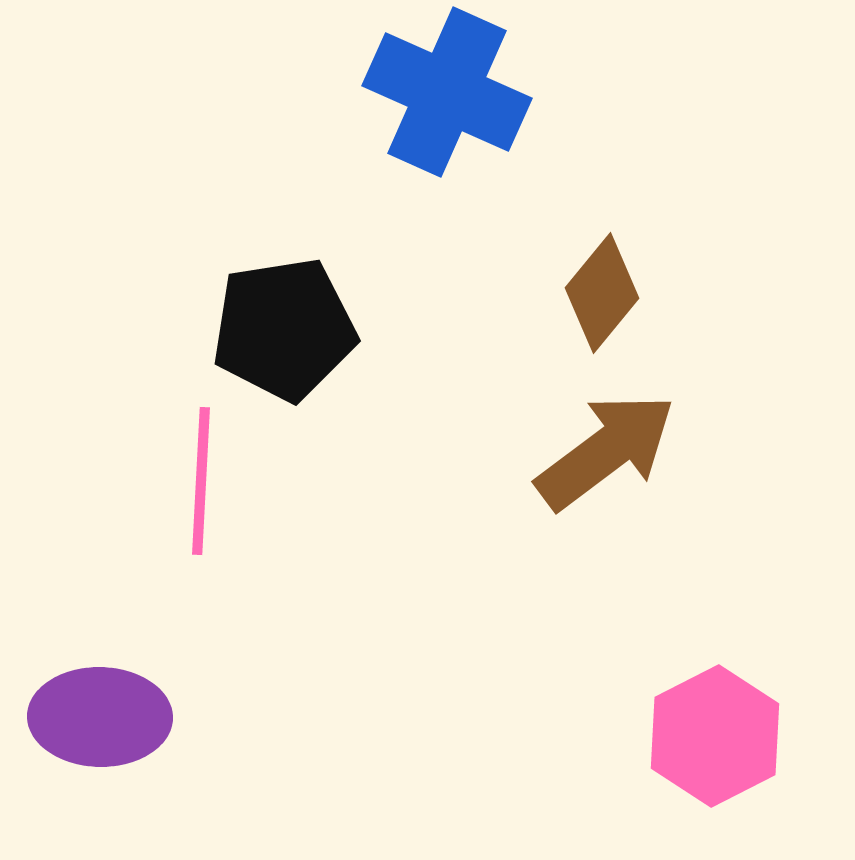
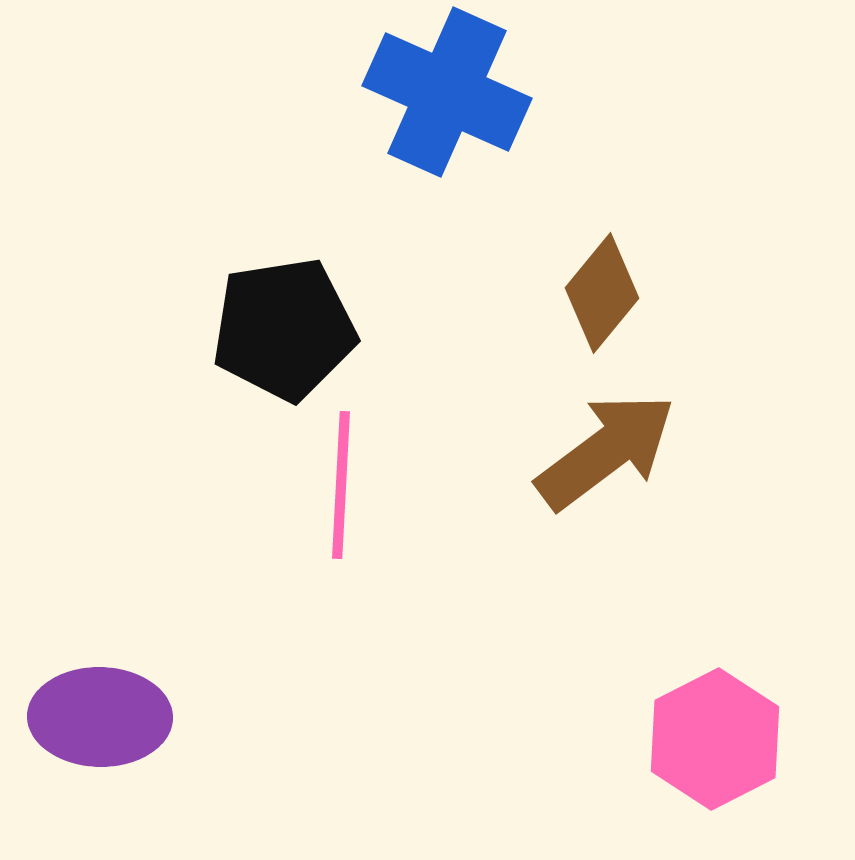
pink line: moved 140 px right, 4 px down
pink hexagon: moved 3 px down
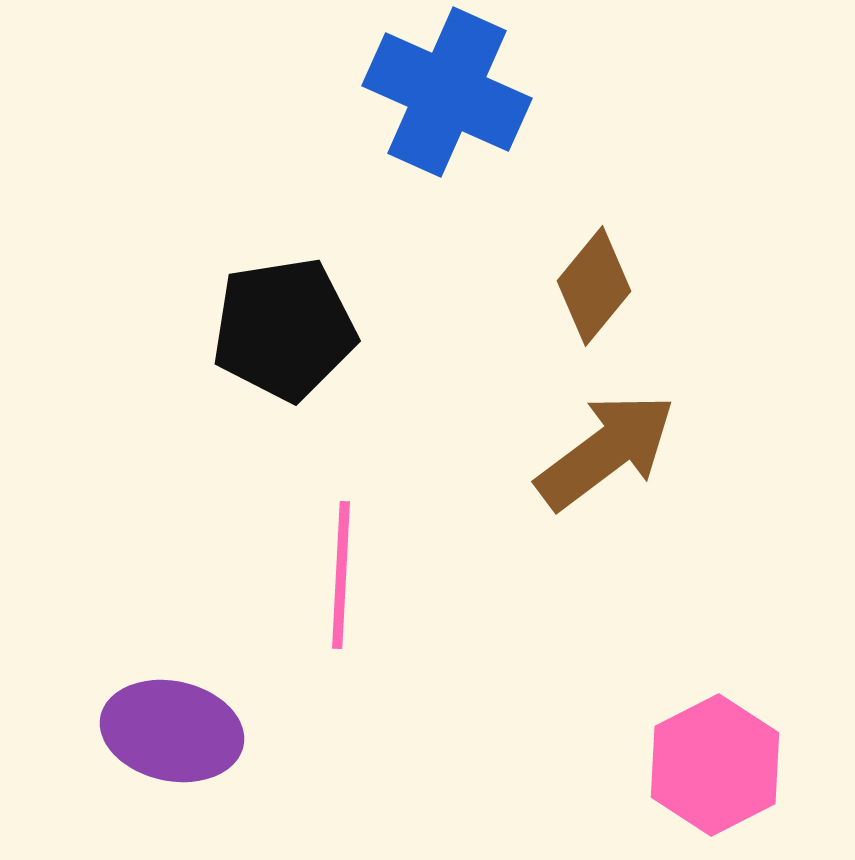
brown diamond: moved 8 px left, 7 px up
pink line: moved 90 px down
purple ellipse: moved 72 px right, 14 px down; rotated 11 degrees clockwise
pink hexagon: moved 26 px down
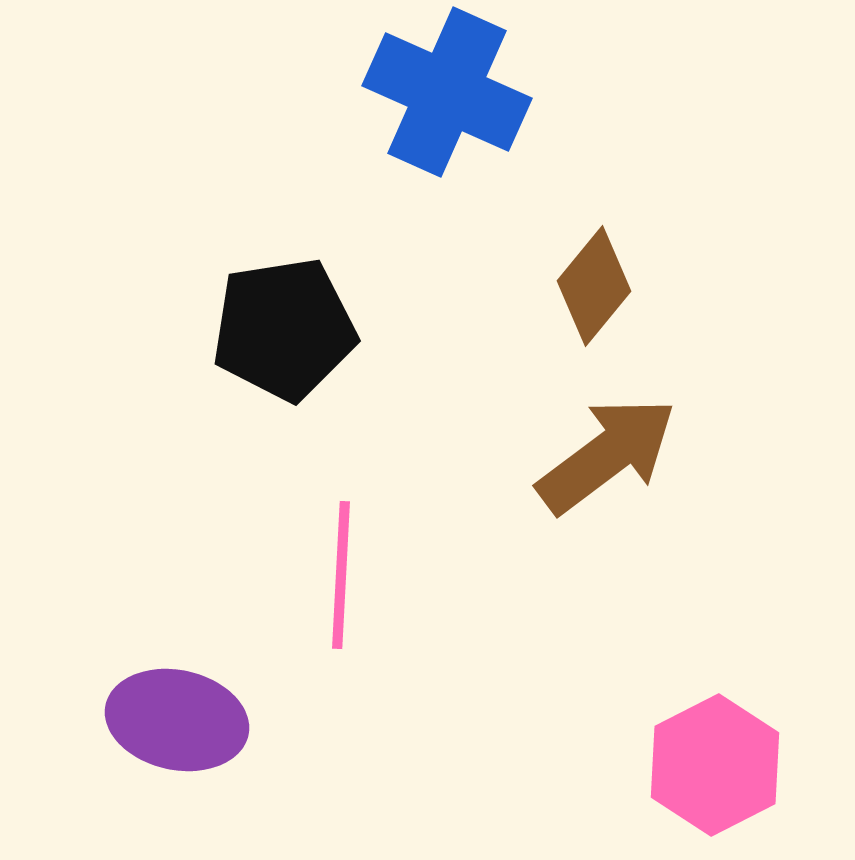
brown arrow: moved 1 px right, 4 px down
purple ellipse: moved 5 px right, 11 px up
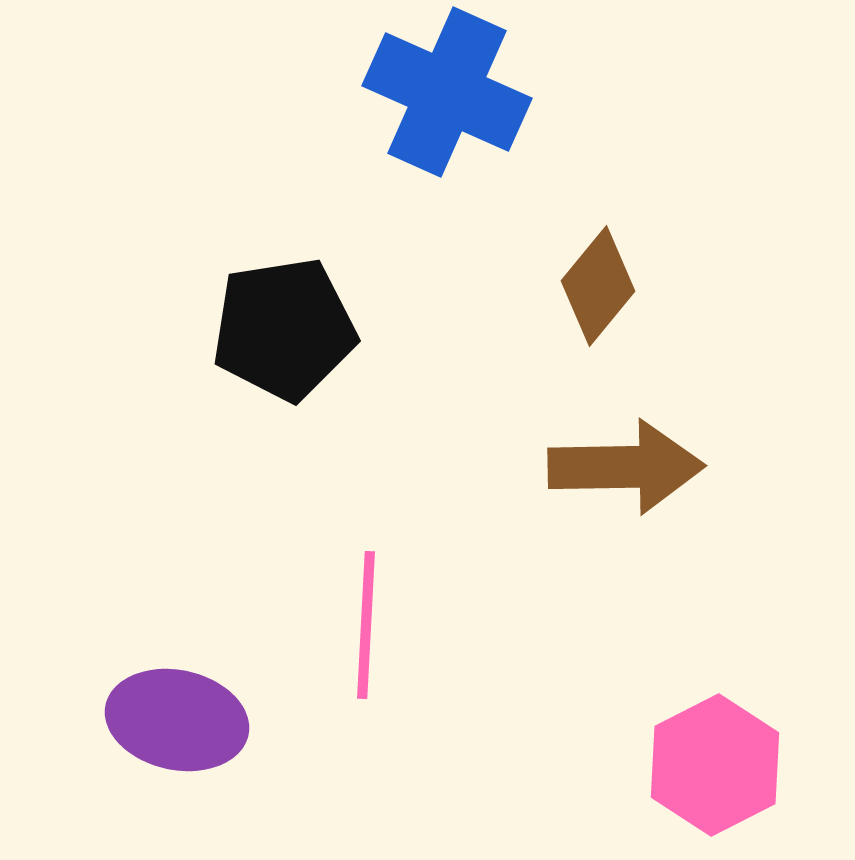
brown diamond: moved 4 px right
brown arrow: moved 19 px right, 12 px down; rotated 36 degrees clockwise
pink line: moved 25 px right, 50 px down
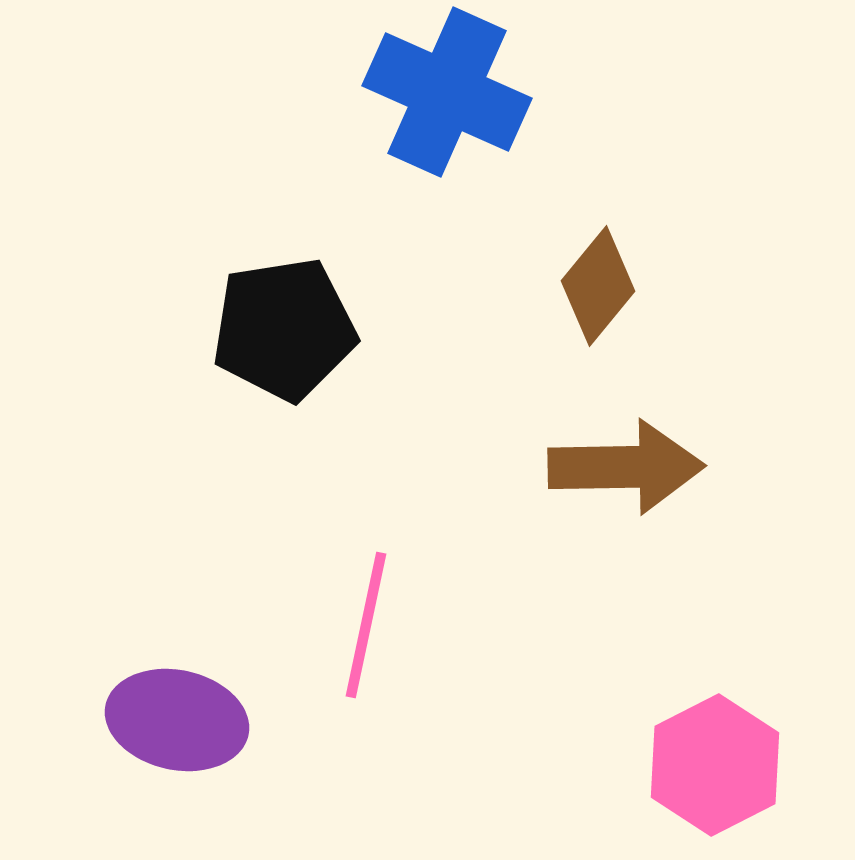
pink line: rotated 9 degrees clockwise
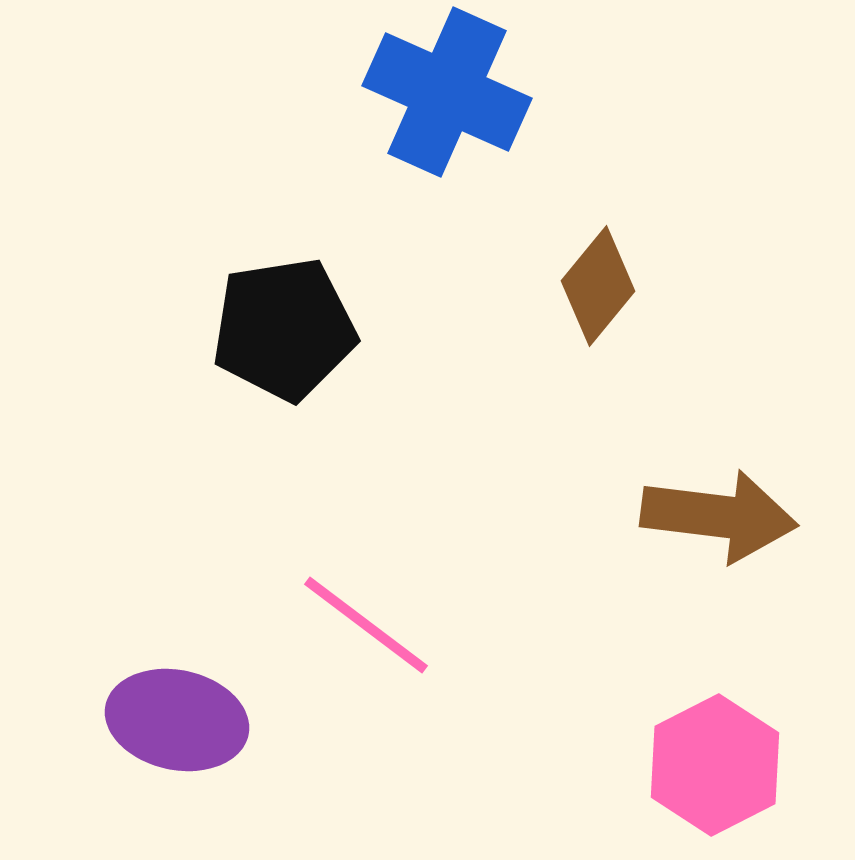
brown arrow: moved 93 px right, 49 px down; rotated 8 degrees clockwise
pink line: rotated 65 degrees counterclockwise
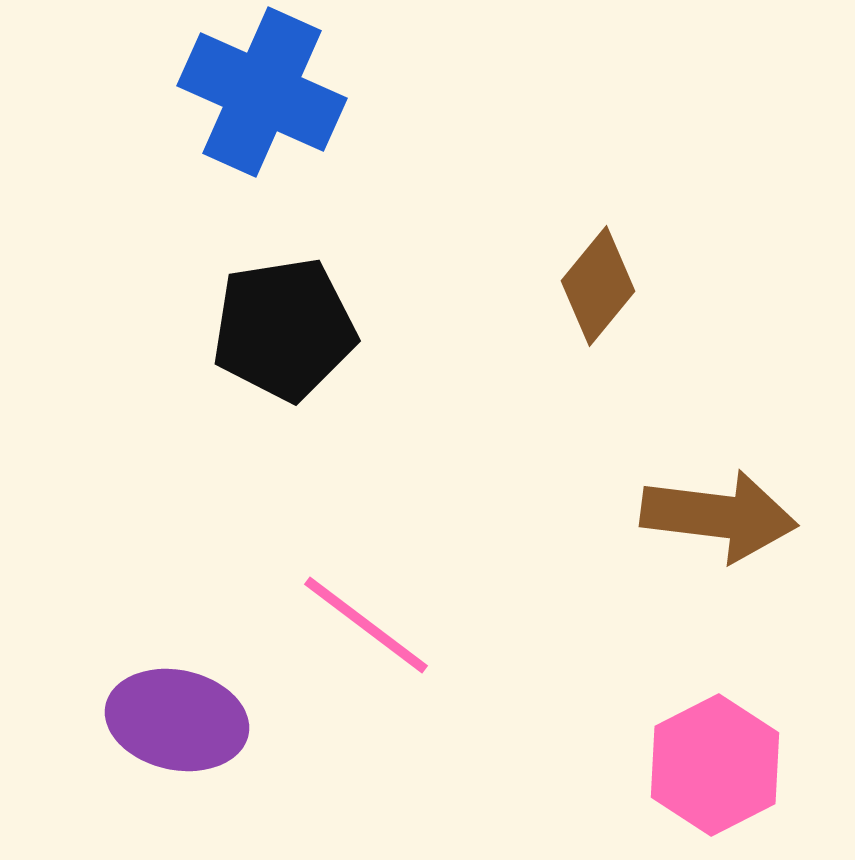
blue cross: moved 185 px left
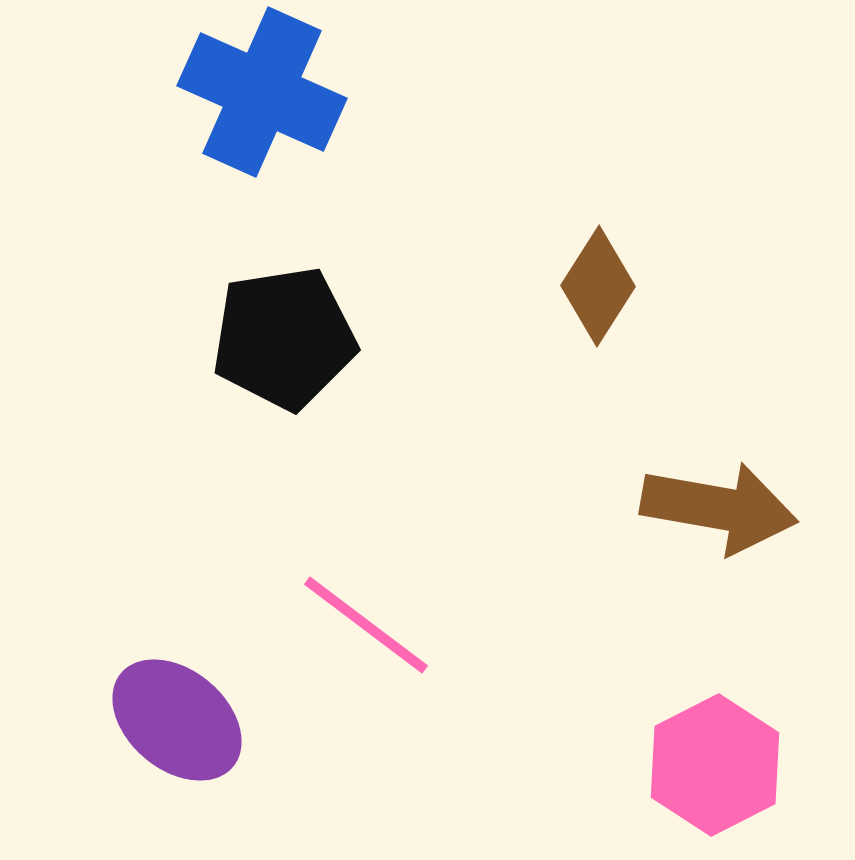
brown diamond: rotated 7 degrees counterclockwise
black pentagon: moved 9 px down
brown arrow: moved 8 px up; rotated 3 degrees clockwise
purple ellipse: rotated 28 degrees clockwise
